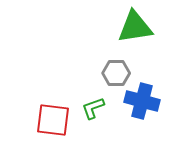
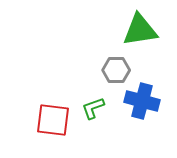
green triangle: moved 5 px right, 3 px down
gray hexagon: moved 3 px up
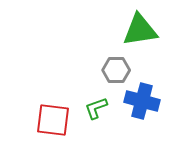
green L-shape: moved 3 px right
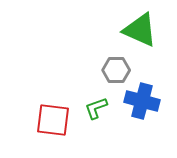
green triangle: rotated 33 degrees clockwise
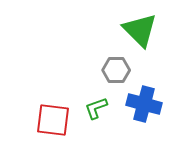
green triangle: rotated 21 degrees clockwise
blue cross: moved 2 px right, 3 px down
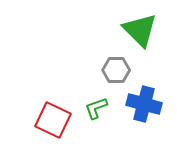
red square: rotated 18 degrees clockwise
